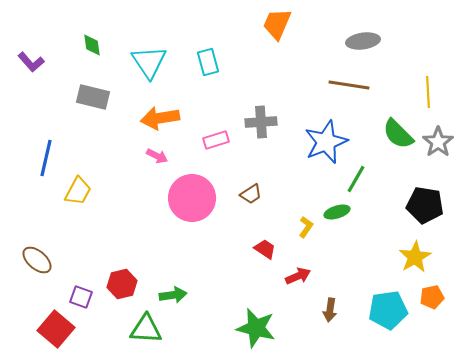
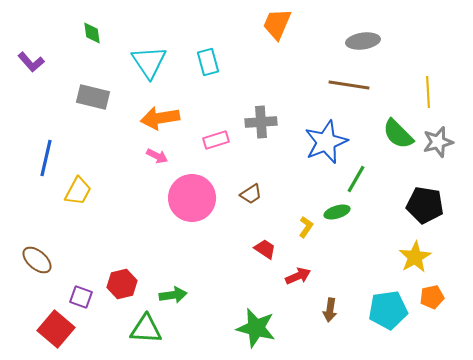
green diamond: moved 12 px up
gray star: rotated 20 degrees clockwise
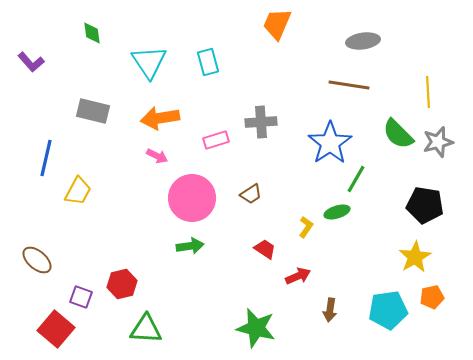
gray rectangle: moved 14 px down
blue star: moved 4 px right, 1 px down; rotated 12 degrees counterclockwise
green arrow: moved 17 px right, 49 px up
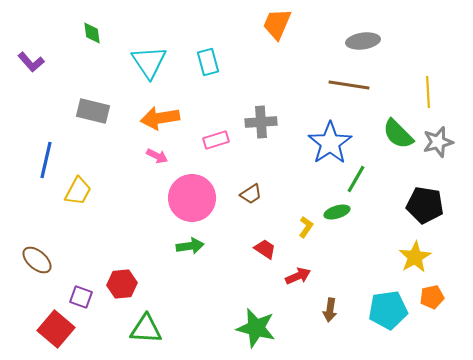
blue line: moved 2 px down
red hexagon: rotated 8 degrees clockwise
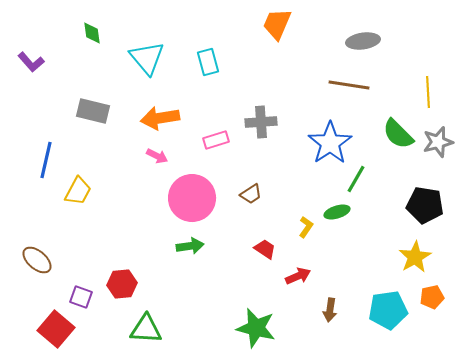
cyan triangle: moved 2 px left, 4 px up; rotated 6 degrees counterclockwise
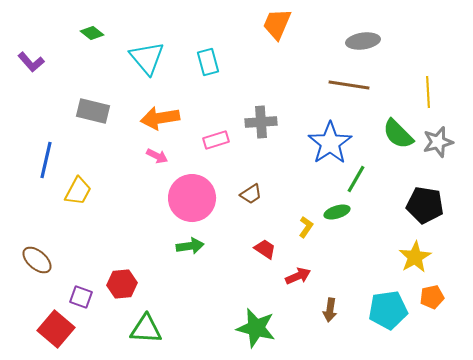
green diamond: rotated 45 degrees counterclockwise
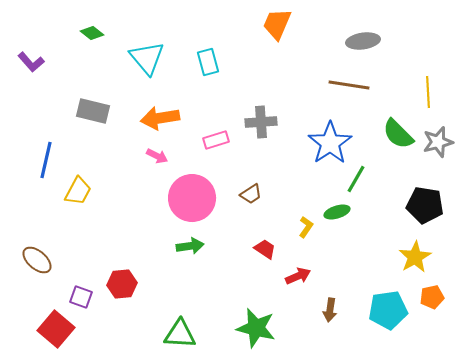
green triangle: moved 34 px right, 5 px down
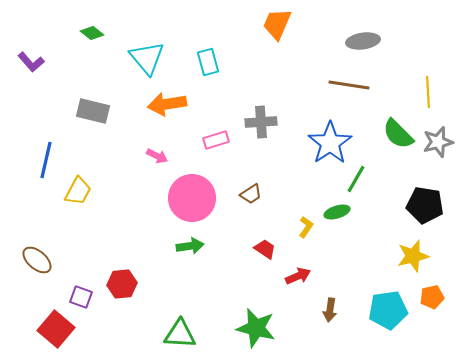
orange arrow: moved 7 px right, 14 px up
yellow star: moved 2 px left, 1 px up; rotated 16 degrees clockwise
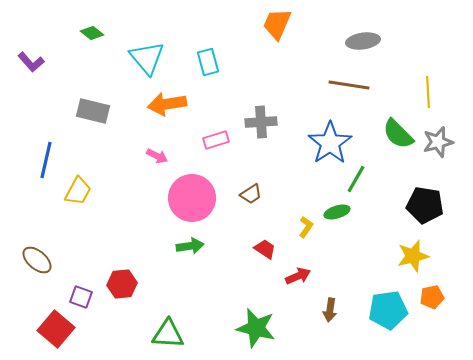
green triangle: moved 12 px left
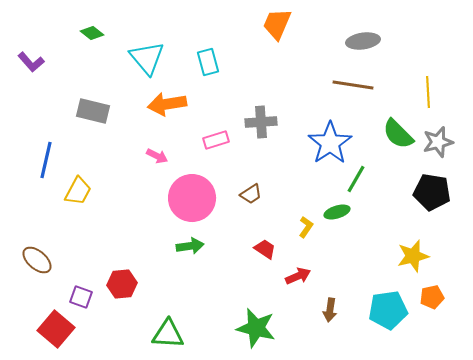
brown line: moved 4 px right
black pentagon: moved 7 px right, 13 px up
